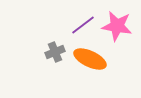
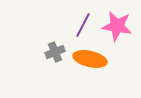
purple line: rotated 25 degrees counterclockwise
orange ellipse: rotated 12 degrees counterclockwise
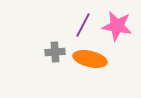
gray cross: rotated 18 degrees clockwise
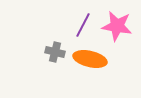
gray cross: rotated 18 degrees clockwise
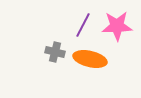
pink star: rotated 12 degrees counterclockwise
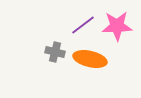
purple line: rotated 25 degrees clockwise
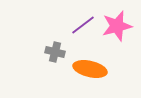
pink star: rotated 12 degrees counterclockwise
orange ellipse: moved 10 px down
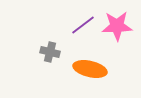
pink star: rotated 12 degrees clockwise
gray cross: moved 5 px left
